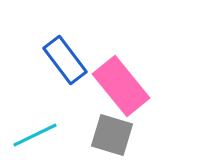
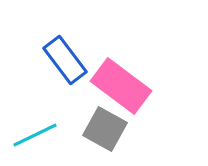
pink rectangle: rotated 14 degrees counterclockwise
gray square: moved 7 px left, 6 px up; rotated 12 degrees clockwise
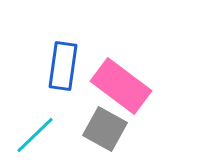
blue rectangle: moved 2 px left, 6 px down; rotated 45 degrees clockwise
cyan line: rotated 18 degrees counterclockwise
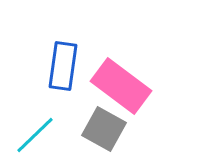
gray square: moved 1 px left
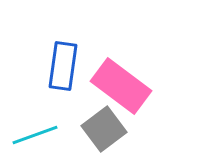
gray square: rotated 24 degrees clockwise
cyan line: rotated 24 degrees clockwise
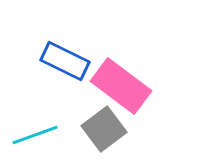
blue rectangle: moved 2 px right, 5 px up; rotated 72 degrees counterclockwise
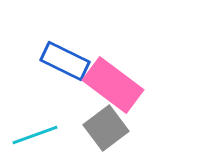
pink rectangle: moved 8 px left, 1 px up
gray square: moved 2 px right, 1 px up
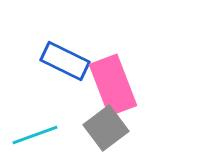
pink rectangle: rotated 32 degrees clockwise
